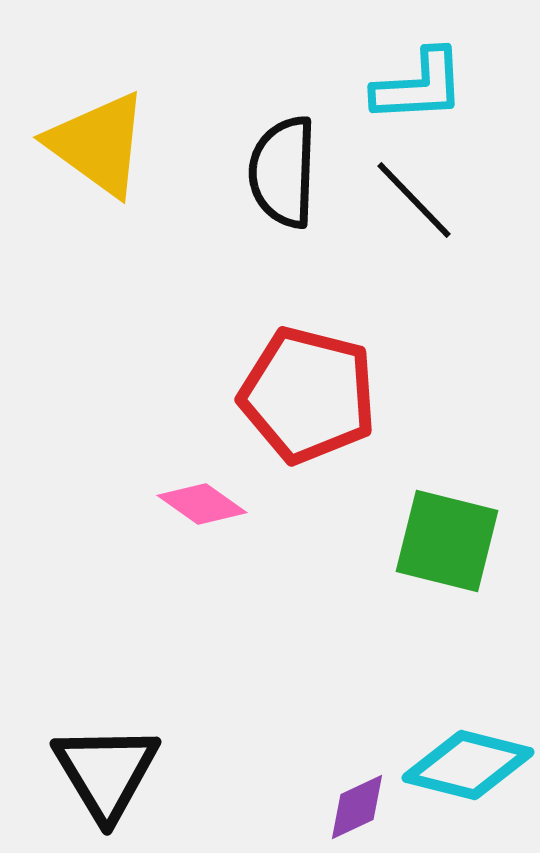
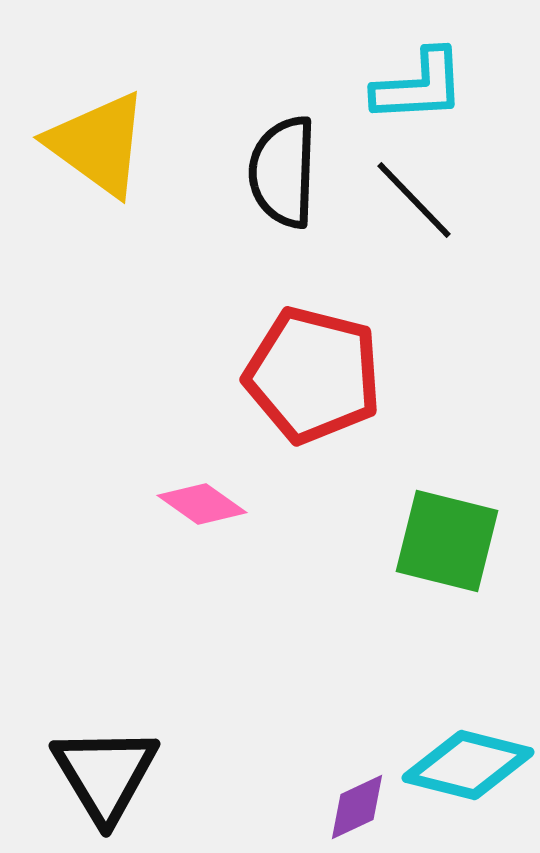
red pentagon: moved 5 px right, 20 px up
black triangle: moved 1 px left, 2 px down
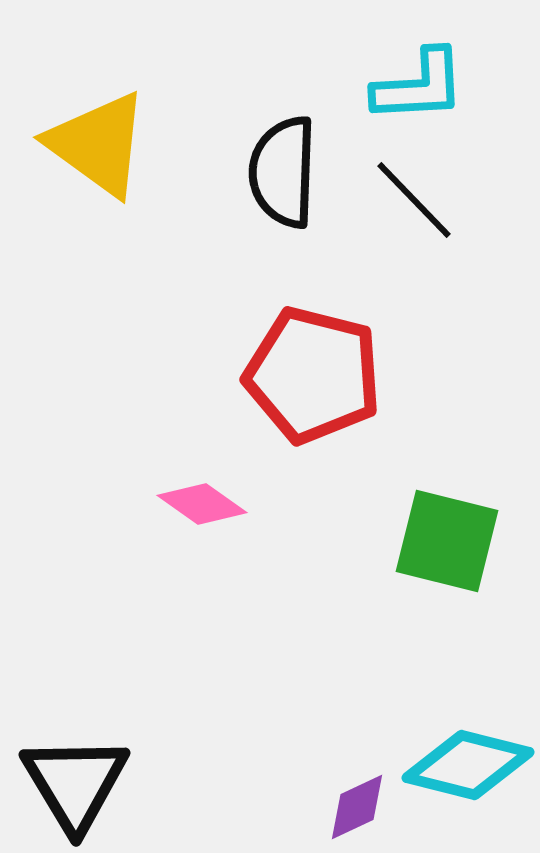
black triangle: moved 30 px left, 9 px down
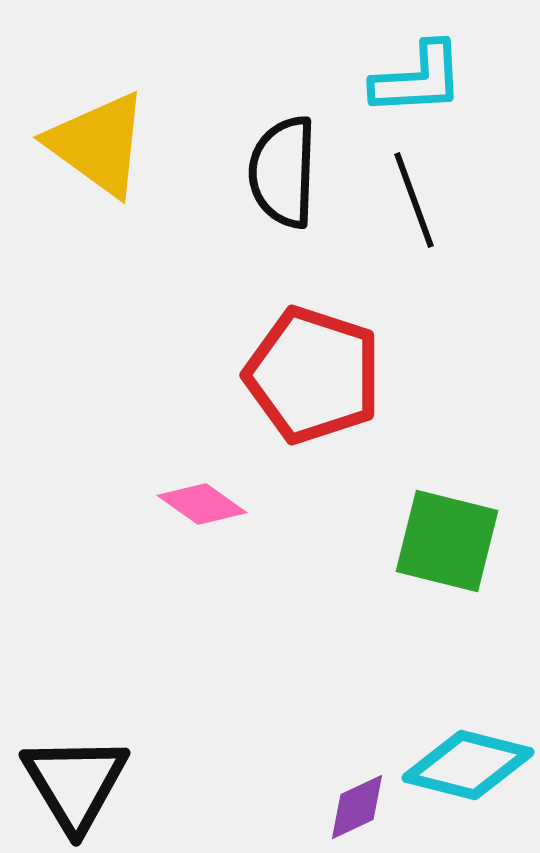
cyan L-shape: moved 1 px left, 7 px up
black line: rotated 24 degrees clockwise
red pentagon: rotated 4 degrees clockwise
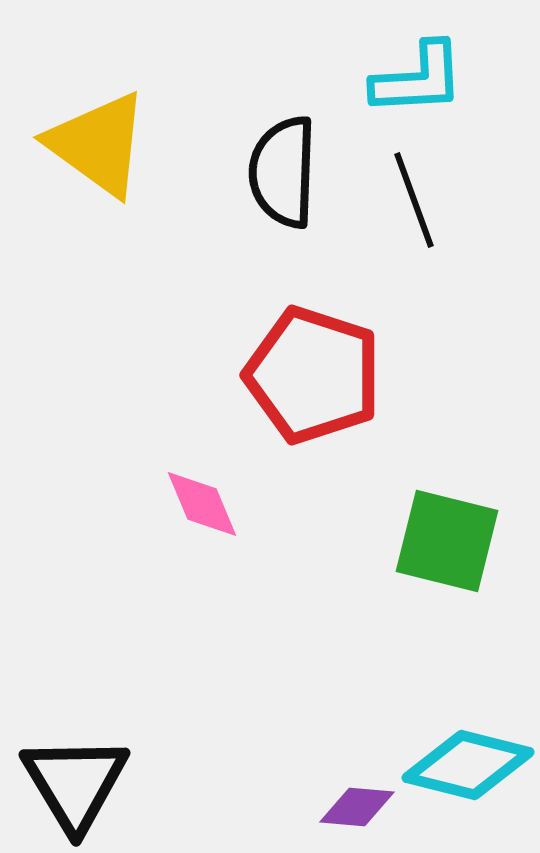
pink diamond: rotated 32 degrees clockwise
purple diamond: rotated 30 degrees clockwise
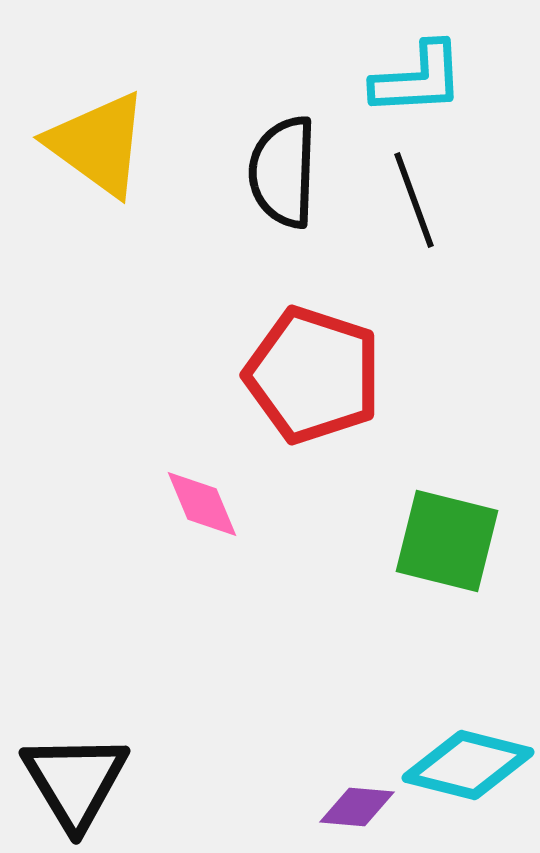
black triangle: moved 2 px up
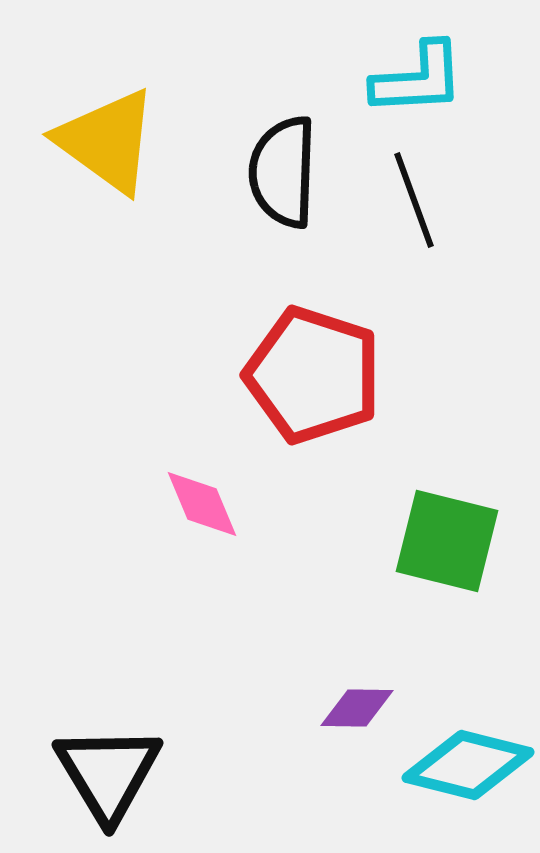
yellow triangle: moved 9 px right, 3 px up
black triangle: moved 33 px right, 8 px up
purple diamond: moved 99 px up; rotated 4 degrees counterclockwise
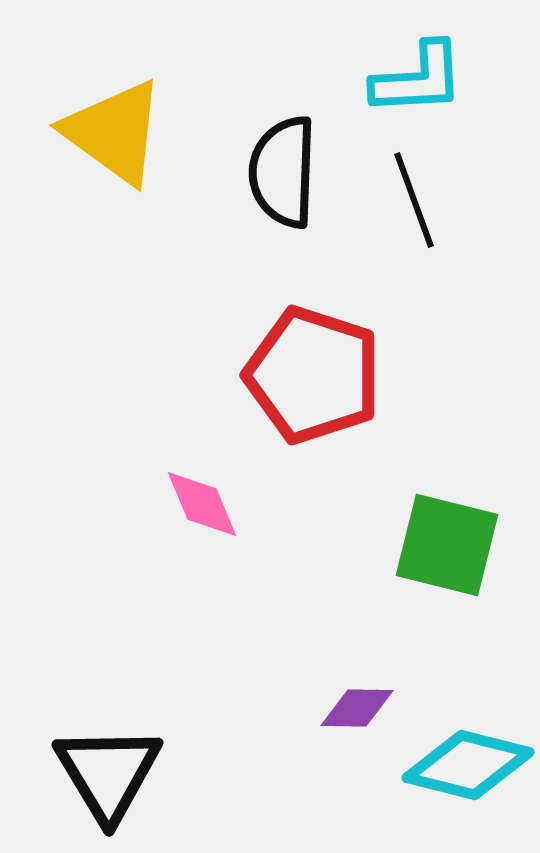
yellow triangle: moved 7 px right, 9 px up
green square: moved 4 px down
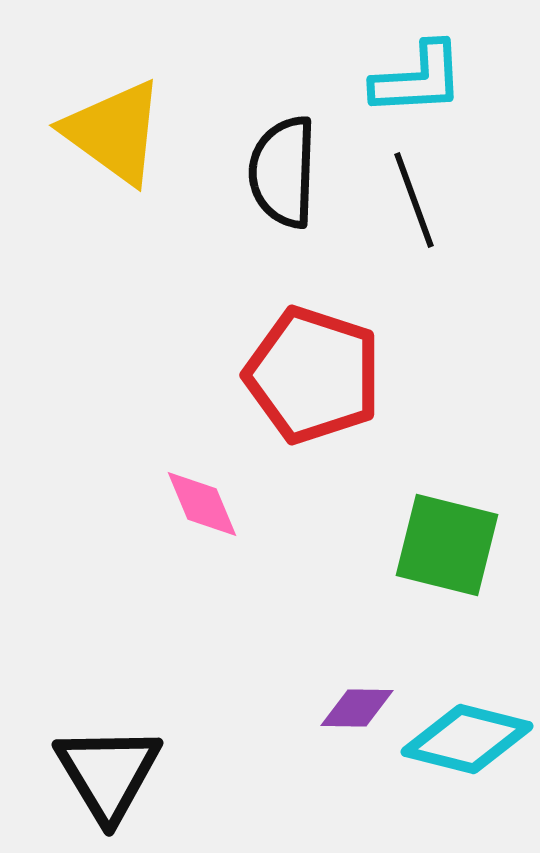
cyan diamond: moved 1 px left, 26 px up
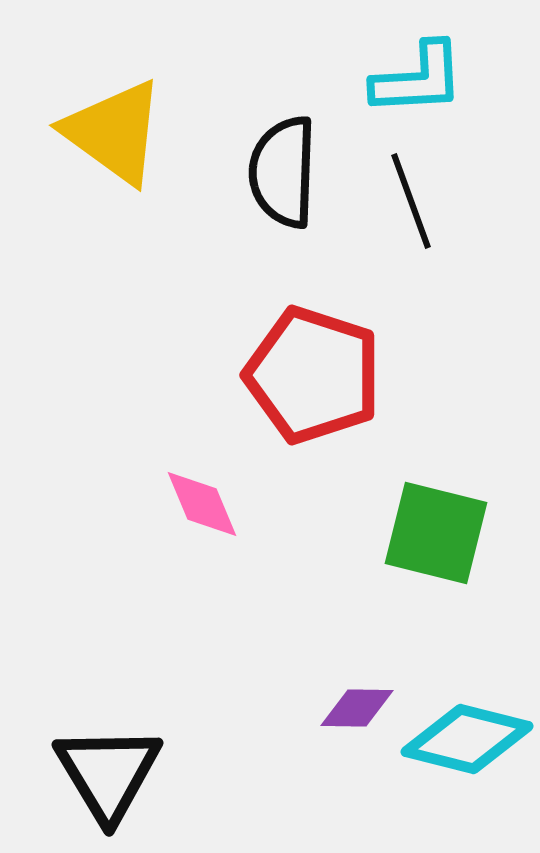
black line: moved 3 px left, 1 px down
green square: moved 11 px left, 12 px up
